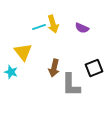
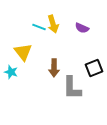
cyan line: rotated 40 degrees clockwise
brown arrow: rotated 12 degrees counterclockwise
gray L-shape: moved 1 px right, 3 px down
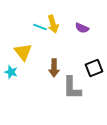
cyan line: moved 1 px right
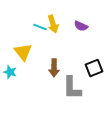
purple semicircle: moved 1 px left, 2 px up
cyan star: moved 1 px left
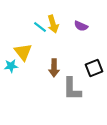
cyan line: rotated 16 degrees clockwise
cyan star: moved 1 px right, 6 px up; rotated 24 degrees counterclockwise
gray L-shape: moved 1 px down
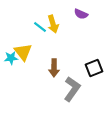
purple semicircle: moved 12 px up
cyan star: moved 8 px up
gray L-shape: rotated 145 degrees counterclockwise
